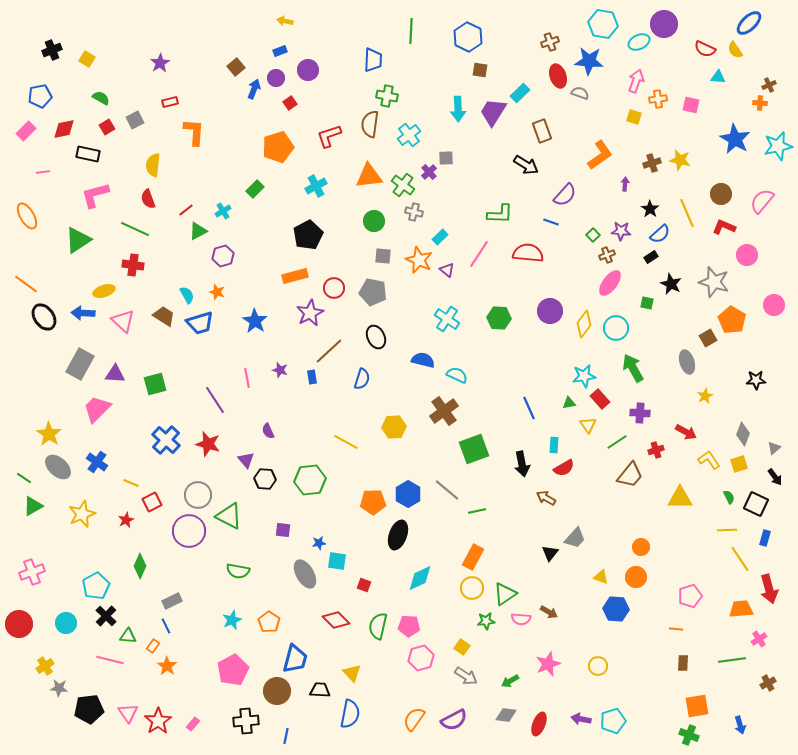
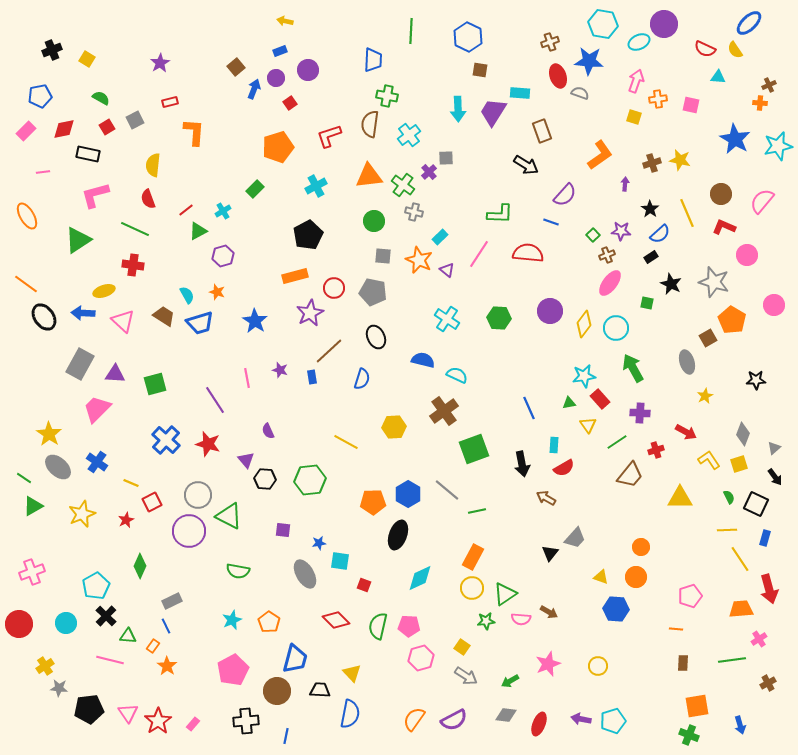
cyan rectangle at (520, 93): rotated 48 degrees clockwise
cyan square at (337, 561): moved 3 px right
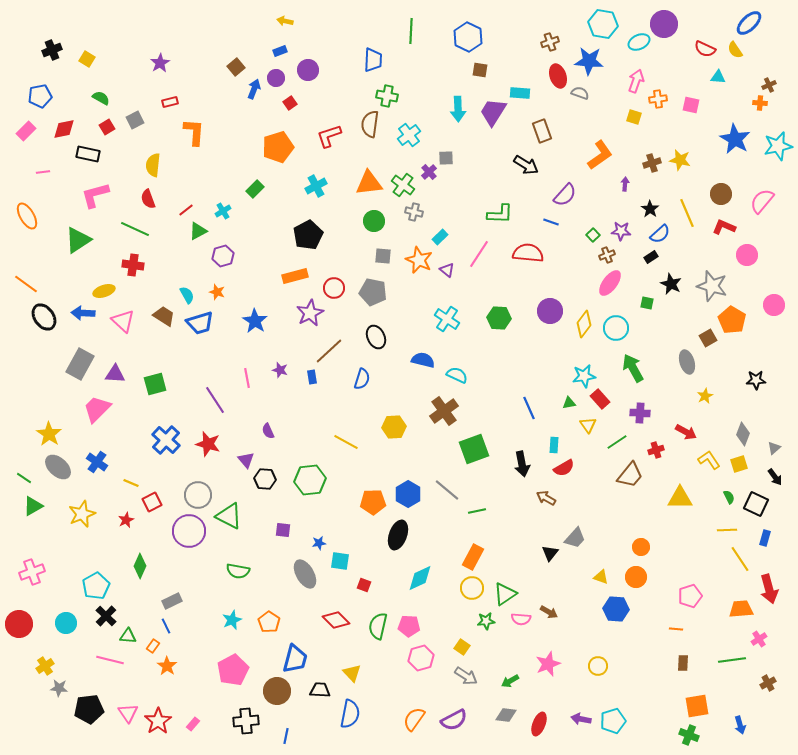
orange triangle at (369, 176): moved 7 px down
gray star at (714, 282): moved 2 px left, 4 px down
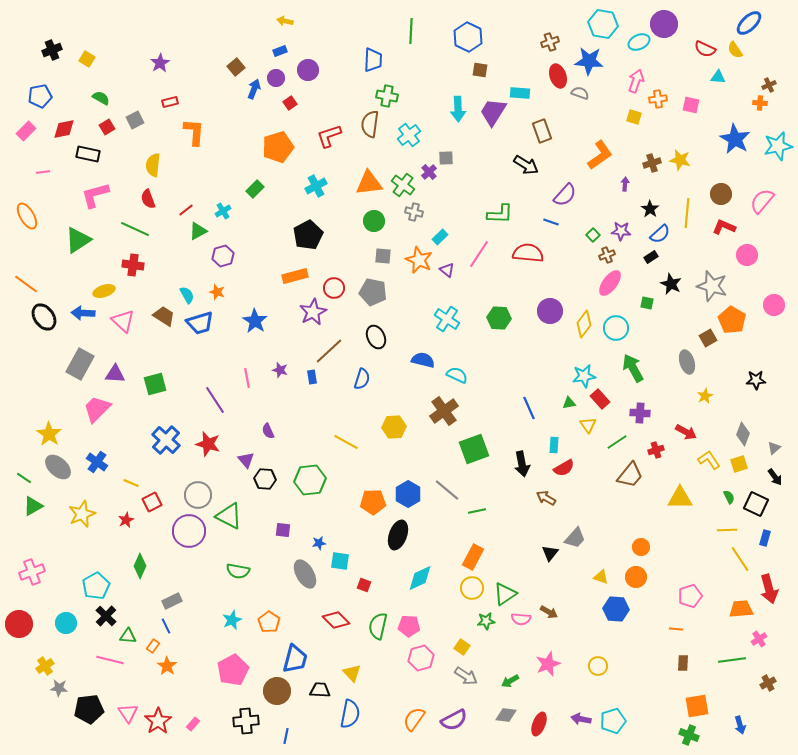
yellow line at (687, 213): rotated 28 degrees clockwise
purple star at (310, 313): moved 3 px right, 1 px up
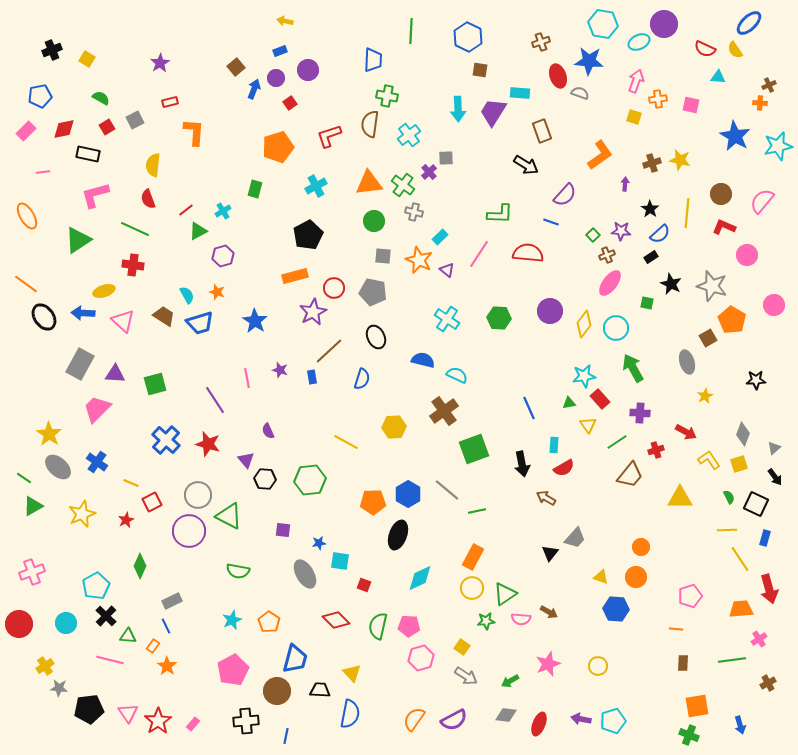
brown cross at (550, 42): moved 9 px left
blue star at (735, 139): moved 3 px up
green rectangle at (255, 189): rotated 30 degrees counterclockwise
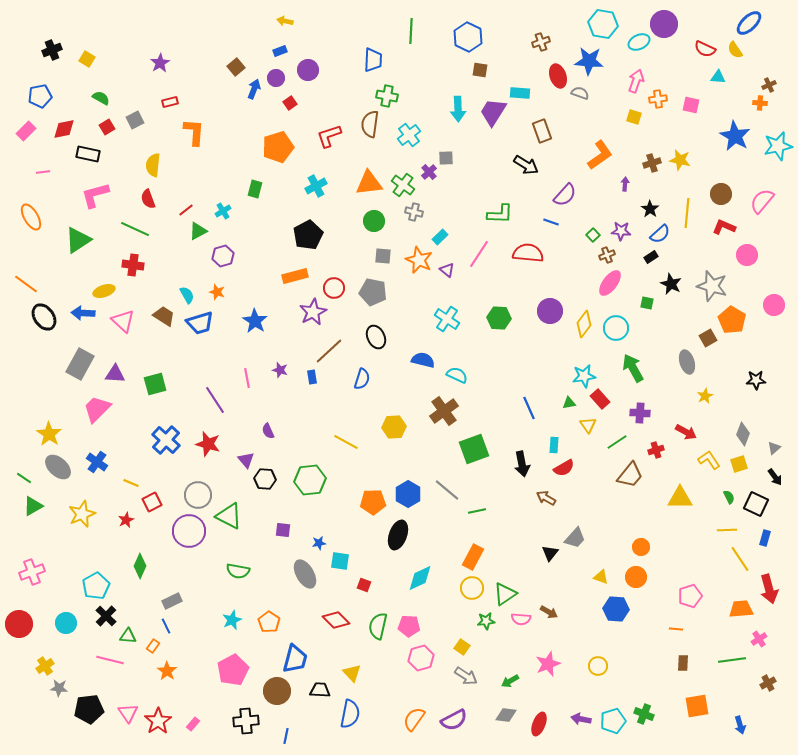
orange ellipse at (27, 216): moved 4 px right, 1 px down
orange star at (167, 666): moved 5 px down
green cross at (689, 735): moved 45 px left, 21 px up
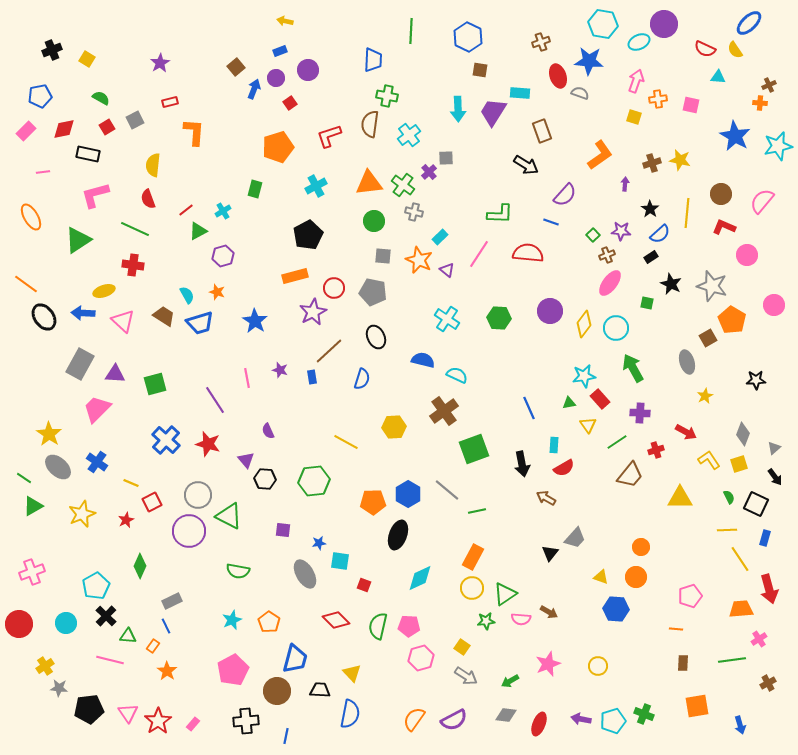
green hexagon at (310, 480): moved 4 px right, 1 px down
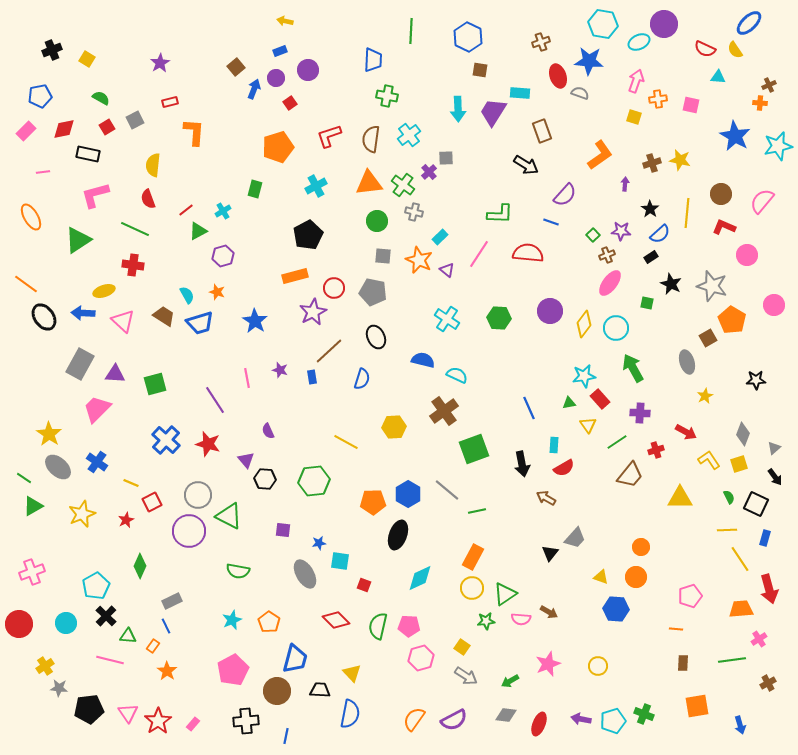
brown semicircle at (370, 124): moved 1 px right, 15 px down
green circle at (374, 221): moved 3 px right
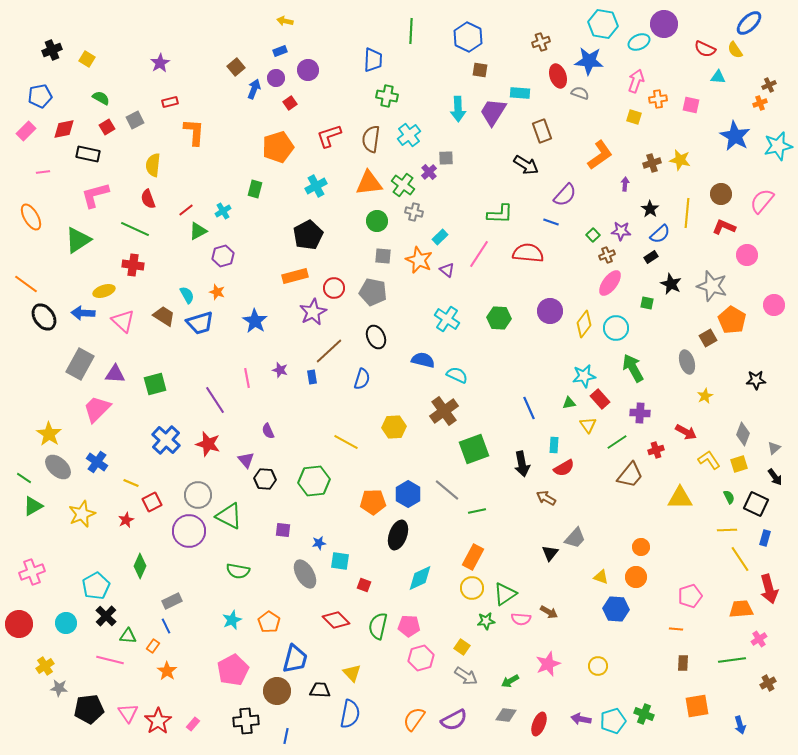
orange cross at (760, 103): rotated 24 degrees counterclockwise
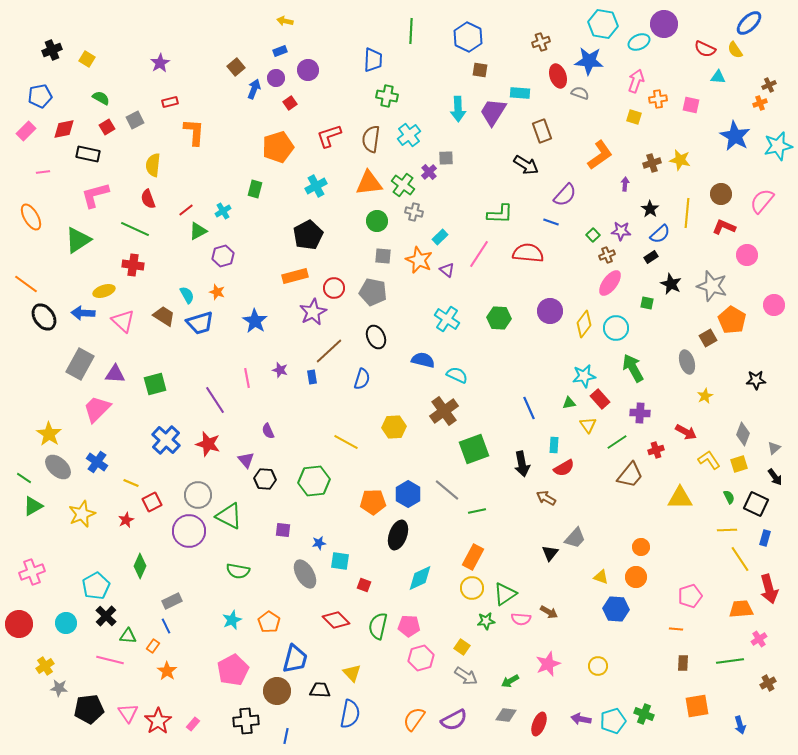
green line at (732, 660): moved 2 px left, 1 px down
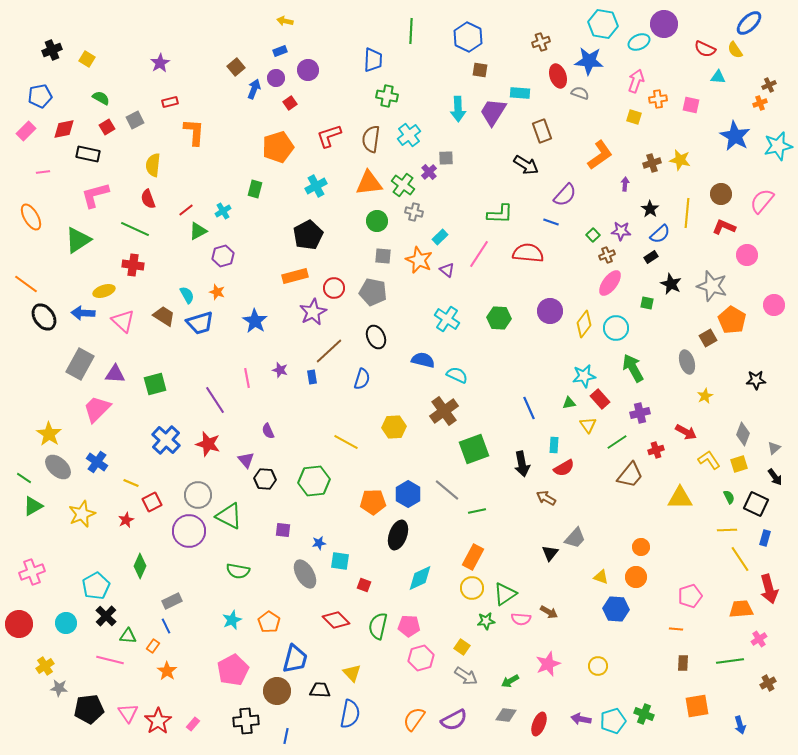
purple cross at (640, 413): rotated 18 degrees counterclockwise
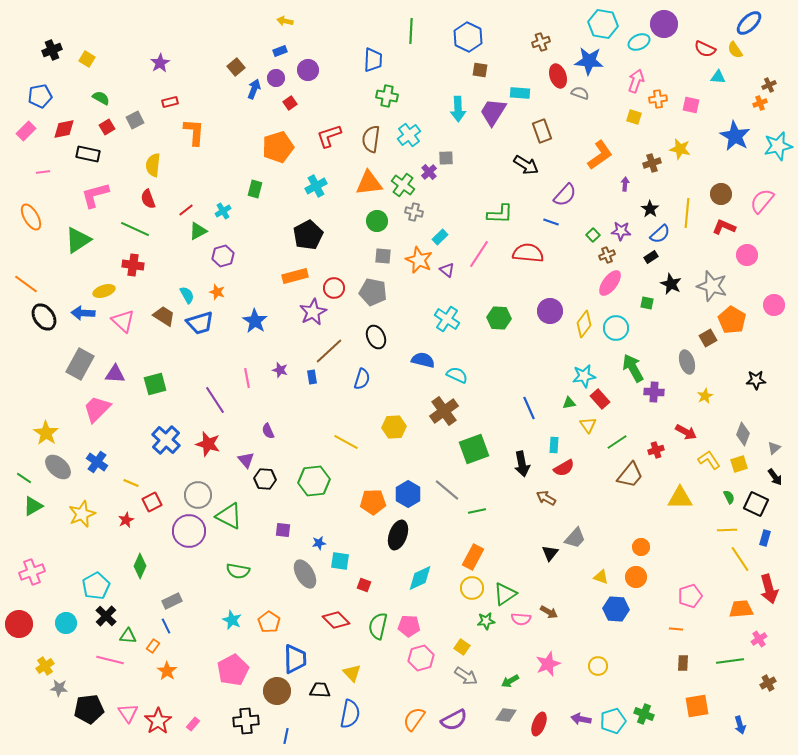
yellow star at (680, 160): moved 11 px up
purple cross at (640, 413): moved 14 px right, 21 px up; rotated 18 degrees clockwise
yellow star at (49, 434): moved 3 px left, 1 px up
cyan star at (232, 620): rotated 24 degrees counterclockwise
blue trapezoid at (295, 659): rotated 16 degrees counterclockwise
